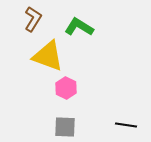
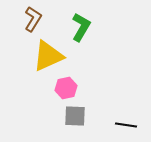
green L-shape: moved 2 px right; rotated 88 degrees clockwise
yellow triangle: rotated 44 degrees counterclockwise
pink hexagon: rotated 20 degrees clockwise
gray square: moved 10 px right, 11 px up
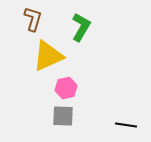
brown L-shape: rotated 15 degrees counterclockwise
gray square: moved 12 px left
